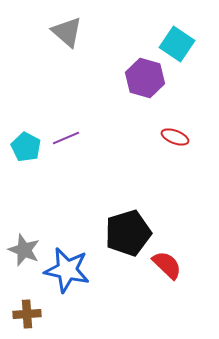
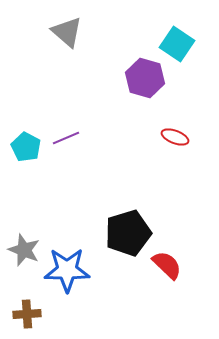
blue star: rotated 12 degrees counterclockwise
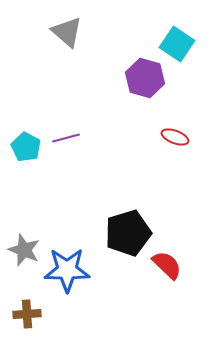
purple line: rotated 8 degrees clockwise
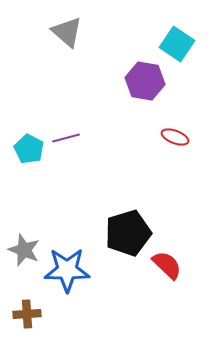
purple hexagon: moved 3 px down; rotated 6 degrees counterclockwise
cyan pentagon: moved 3 px right, 2 px down
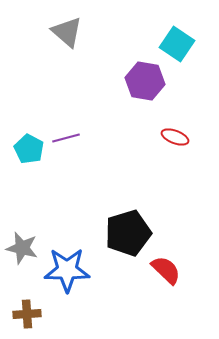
gray star: moved 2 px left, 2 px up; rotated 8 degrees counterclockwise
red semicircle: moved 1 px left, 5 px down
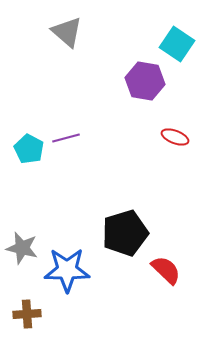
black pentagon: moved 3 px left
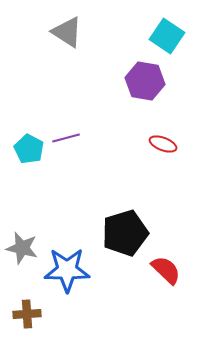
gray triangle: rotated 8 degrees counterclockwise
cyan square: moved 10 px left, 8 px up
red ellipse: moved 12 px left, 7 px down
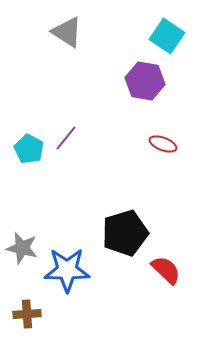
purple line: rotated 36 degrees counterclockwise
